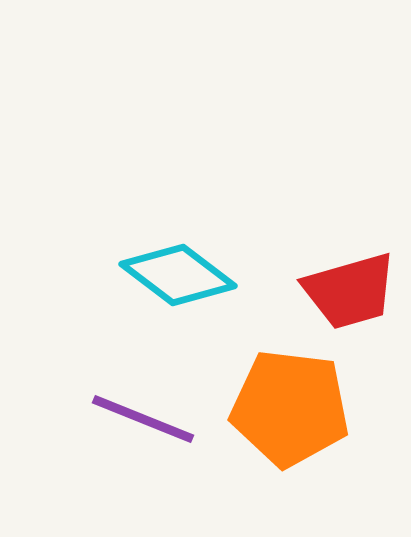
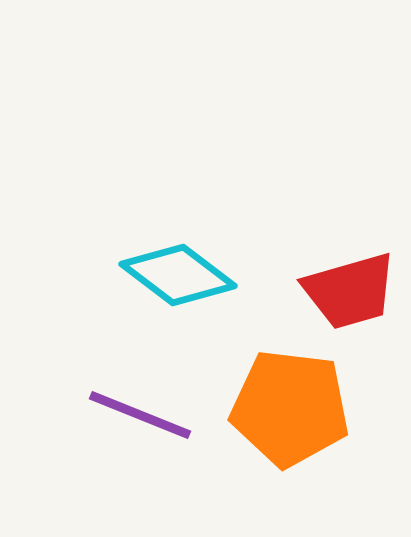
purple line: moved 3 px left, 4 px up
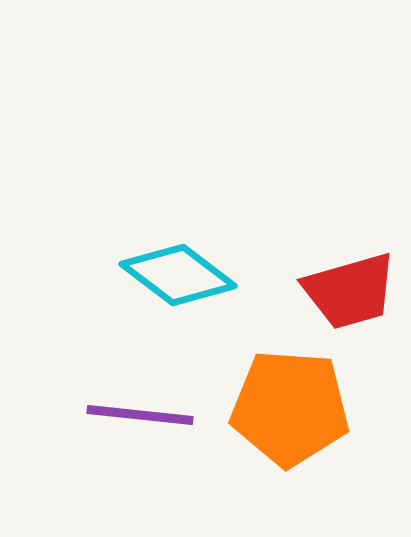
orange pentagon: rotated 3 degrees counterclockwise
purple line: rotated 16 degrees counterclockwise
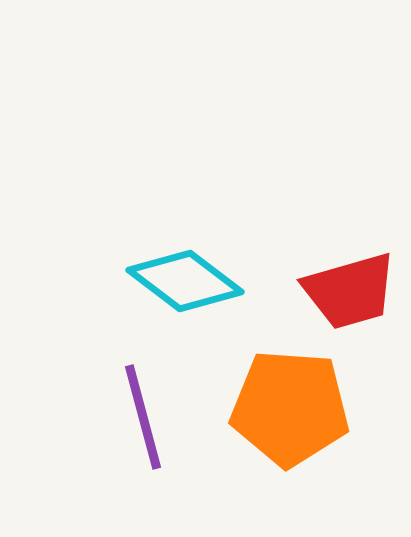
cyan diamond: moved 7 px right, 6 px down
purple line: moved 3 px right, 2 px down; rotated 69 degrees clockwise
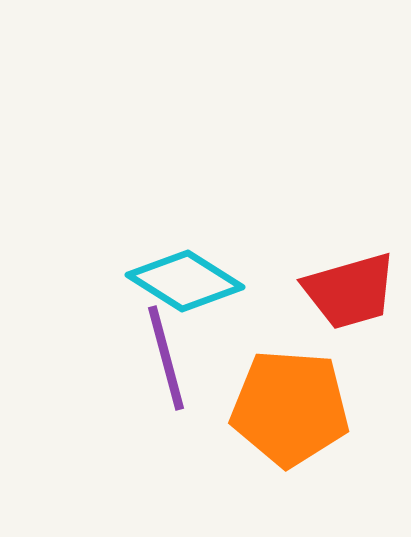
cyan diamond: rotated 5 degrees counterclockwise
purple line: moved 23 px right, 59 px up
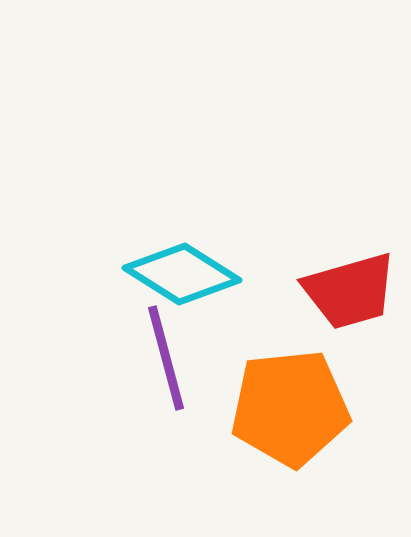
cyan diamond: moved 3 px left, 7 px up
orange pentagon: rotated 10 degrees counterclockwise
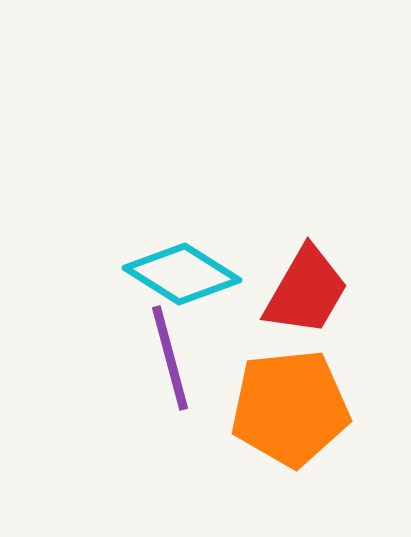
red trapezoid: moved 44 px left; rotated 44 degrees counterclockwise
purple line: moved 4 px right
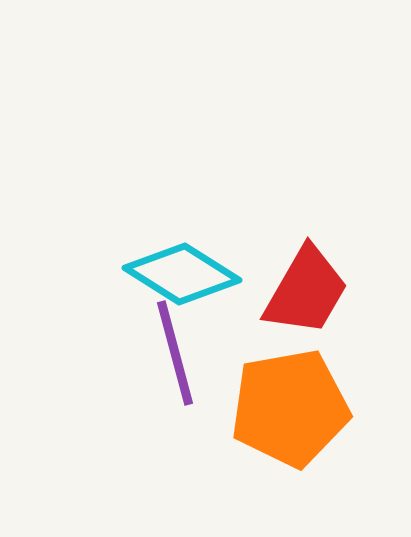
purple line: moved 5 px right, 5 px up
orange pentagon: rotated 4 degrees counterclockwise
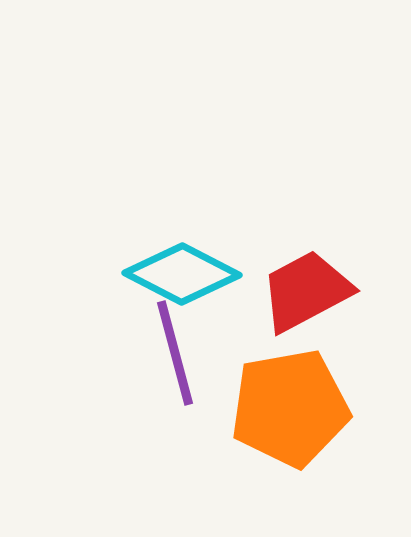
cyan diamond: rotated 5 degrees counterclockwise
red trapezoid: rotated 148 degrees counterclockwise
